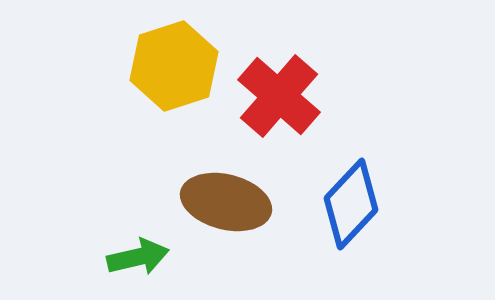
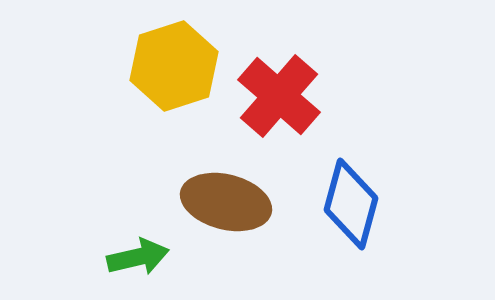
blue diamond: rotated 28 degrees counterclockwise
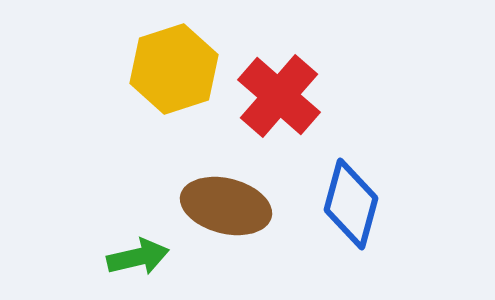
yellow hexagon: moved 3 px down
brown ellipse: moved 4 px down
